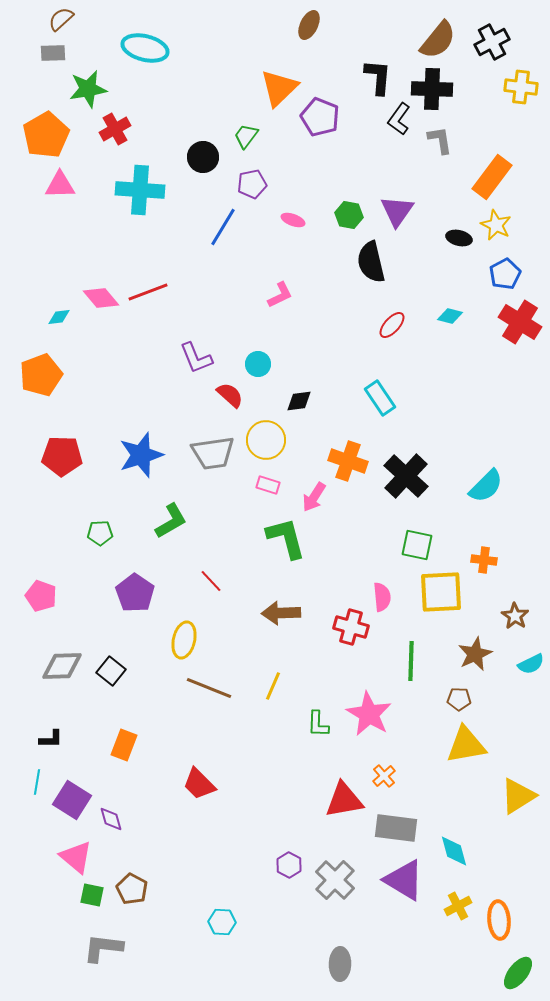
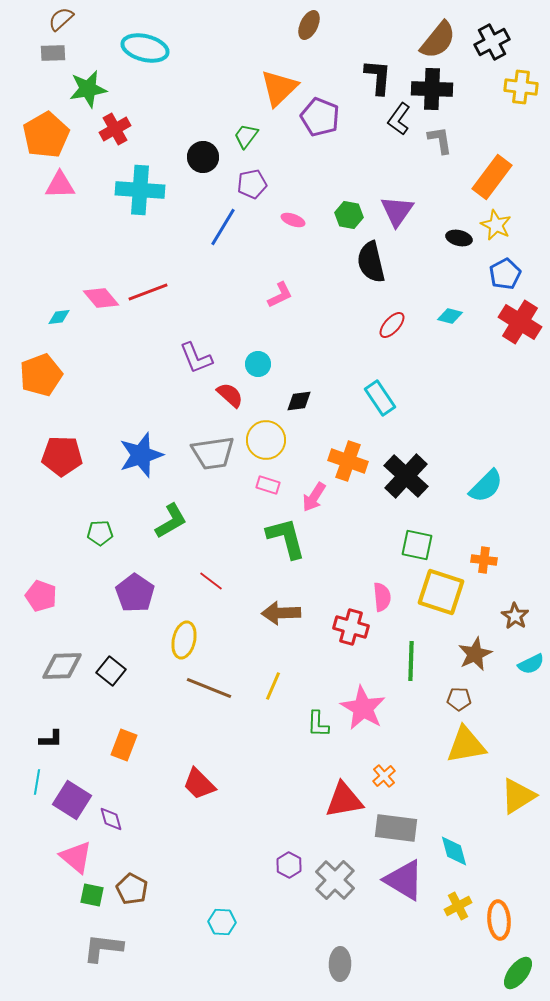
red line at (211, 581): rotated 10 degrees counterclockwise
yellow square at (441, 592): rotated 21 degrees clockwise
pink star at (369, 714): moved 6 px left, 6 px up
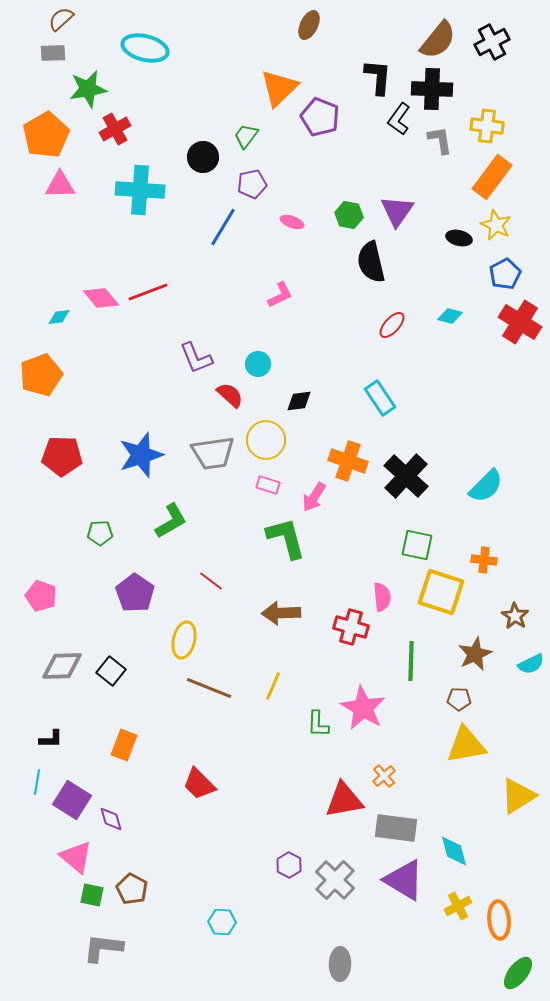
yellow cross at (521, 87): moved 34 px left, 39 px down
pink ellipse at (293, 220): moved 1 px left, 2 px down
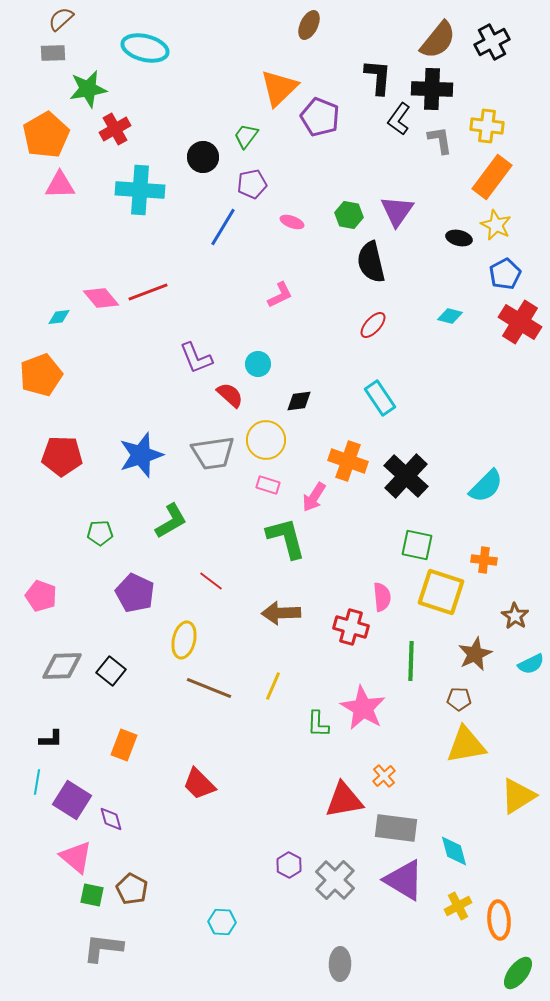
red ellipse at (392, 325): moved 19 px left
purple pentagon at (135, 593): rotated 9 degrees counterclockwise
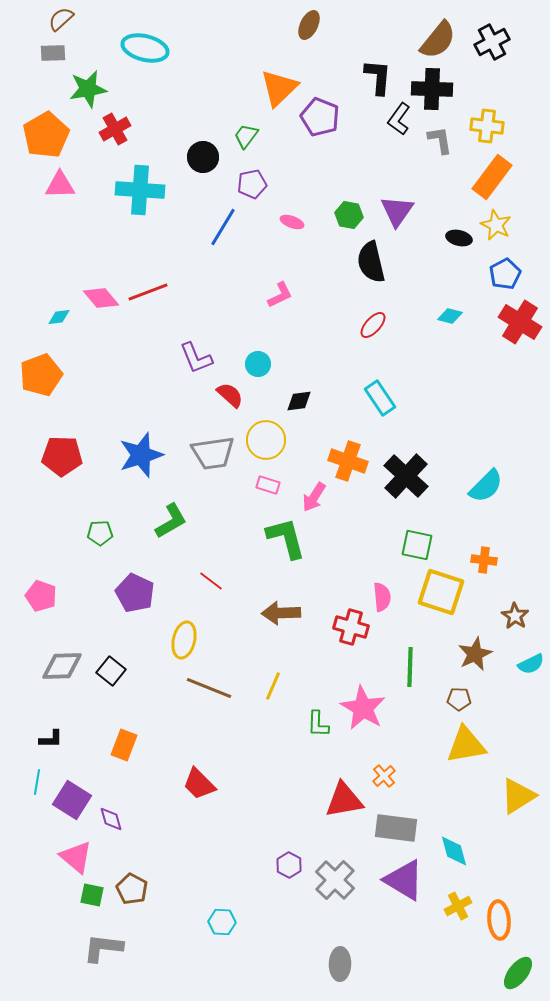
green line at (411, 661): moved 1 px left, 6 px down
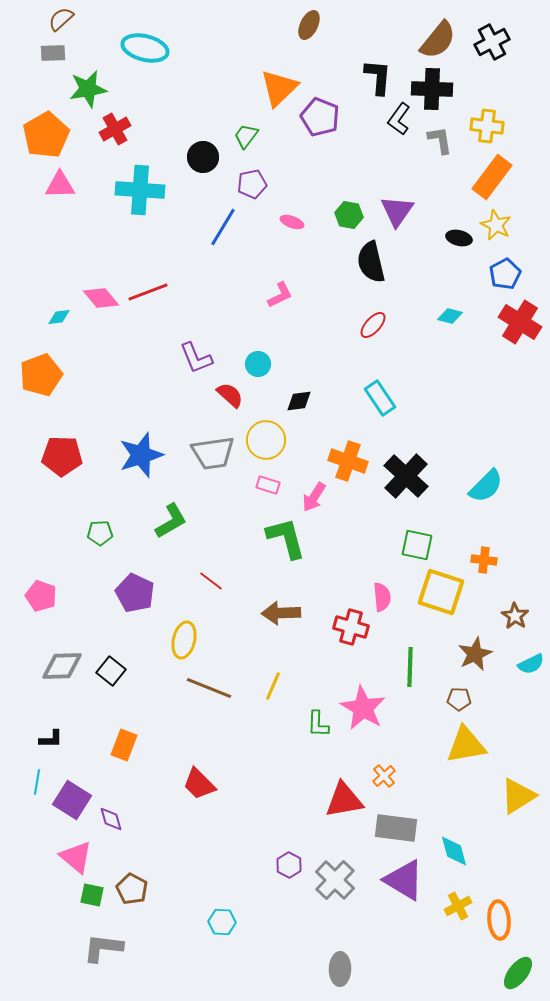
gray ellipse at (340, 964): moved 5 px down
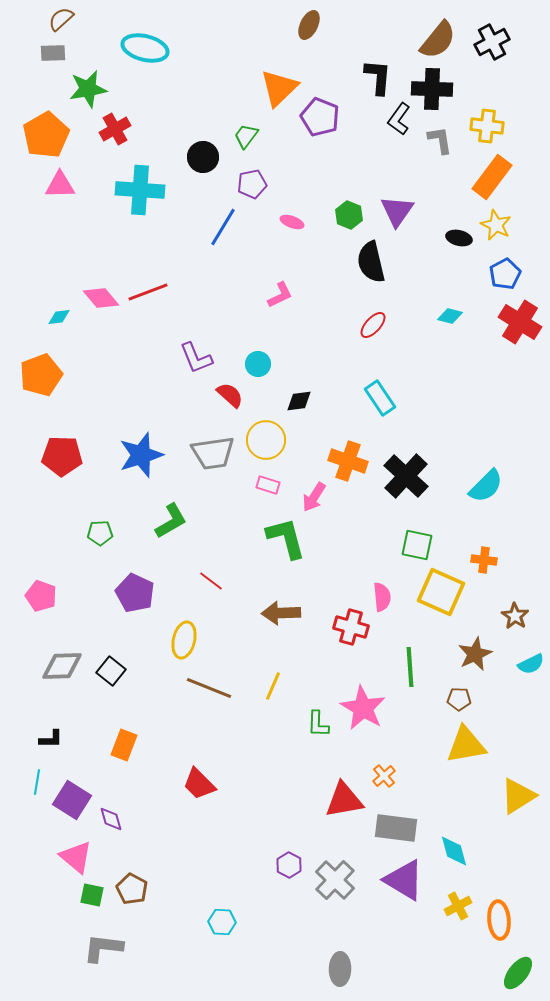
green hexagon at (349, 215): rotated 12 degrees clockwise
yellow square at (441, 592): rotated 6 degrees clockwise
green line at (410, 667): rotated 6 degrees counterclockwise
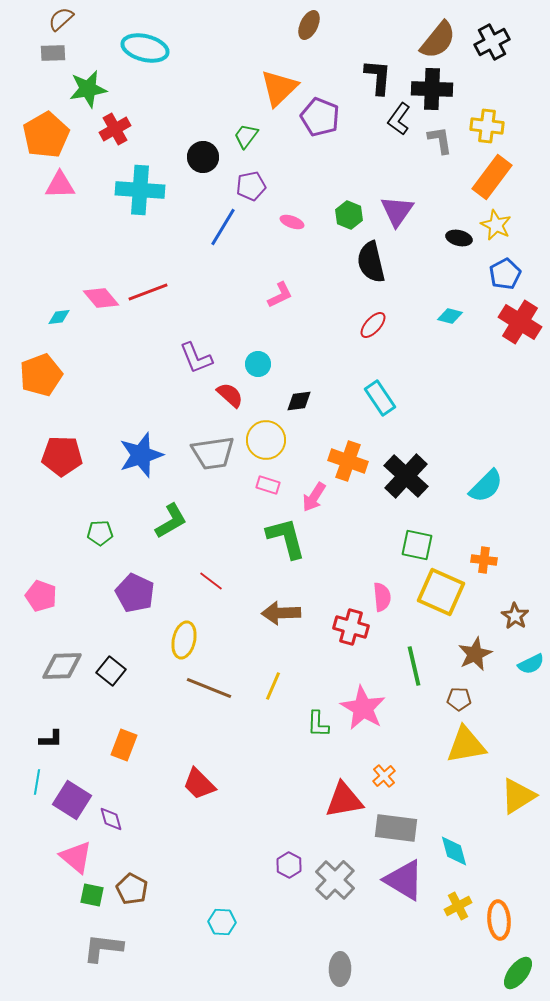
purple pentagon at (252, 184): moved 1 px left, 2 px down
green line at (410, 667): moved 4 px right, 1 px up; rotated 9 degrees counterclockwise
